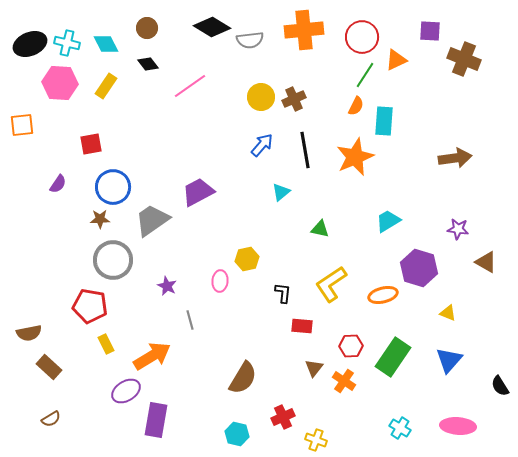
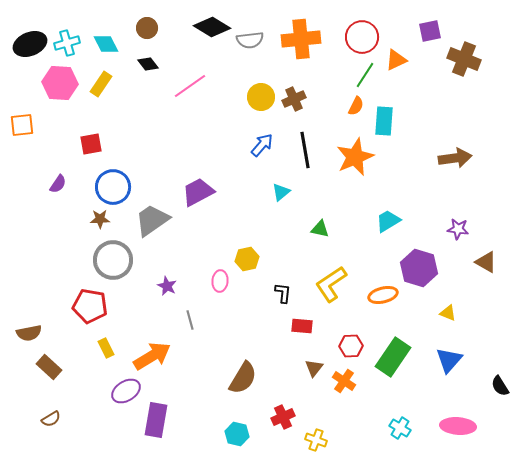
orange cross at (304, 30): moved 3 px left, 9 px down
purple square at (430, 31): rotated 15 degrees counterclockwise
cyan cross at (67, 43): rotated 30 degrees counterclockwise
yellow rectangle at (106, 86): moved 5 px left, 2 px up
yellow rectangle at (106, 344): moved 4 px down
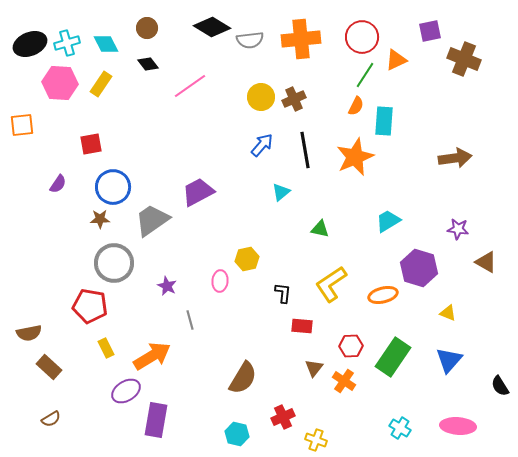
gray circle at (113, 260): moved 1 px right, 3 px down
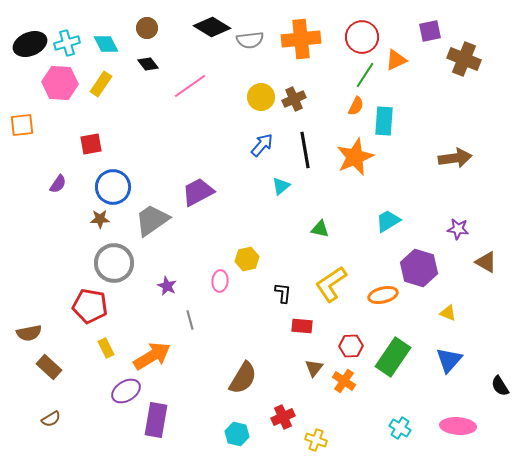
cyan triangle at (281, 192): moved 6 px up
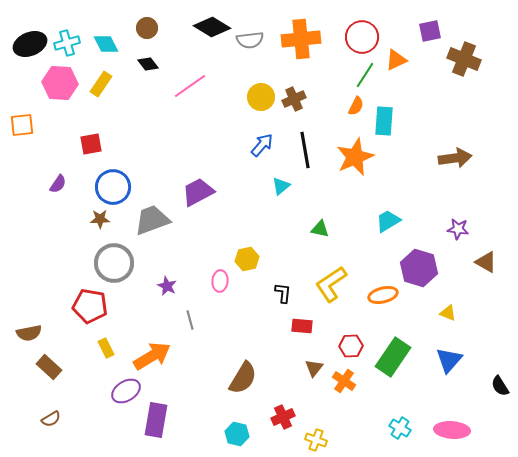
gray trapezoid at (152, 220): rotated 15 degrees clockwise
pink ellipse at (458, 426): moved 6 px left, 4 px down
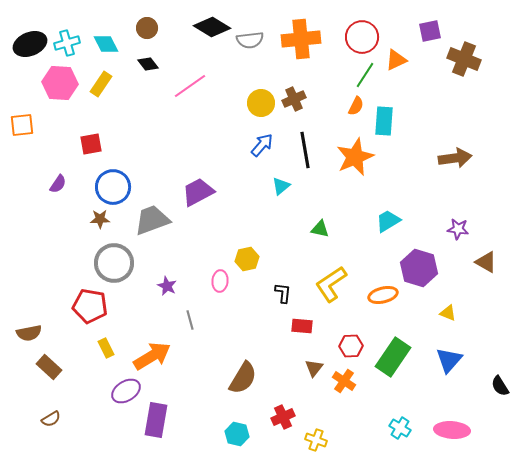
yellow circle at (261, 97): moved 6 px down
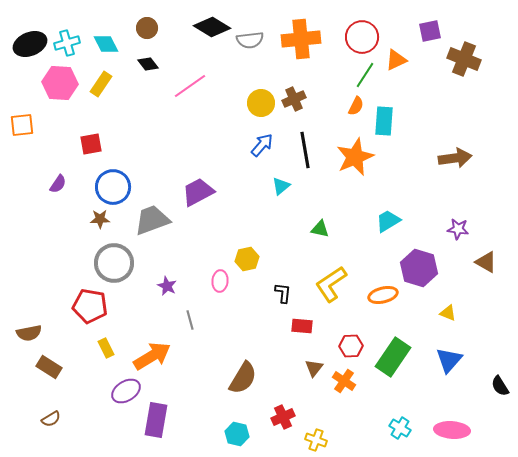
brown rectangle at (49, 367): rotated 10 degrees counterclockwise
